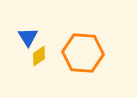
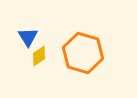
orange hexagon: rotated 12 degrees clockwise
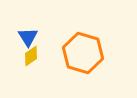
yellow diamond: moved 8 px left
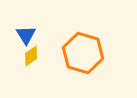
blue triangle: moved 2 px left, 2 px up
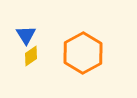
orange hexagon: rotated 15 degrees clockwise
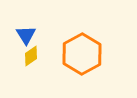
orange hexagon: moved 1 px left, 1 px down
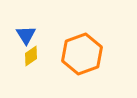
orange hexagon: rotated 9 degrees clockwise
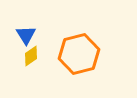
orange hexagon: moved 3 px left; rotated 6 degrees clockwise
